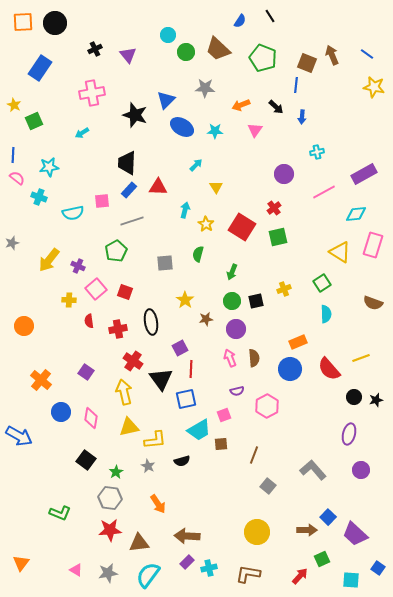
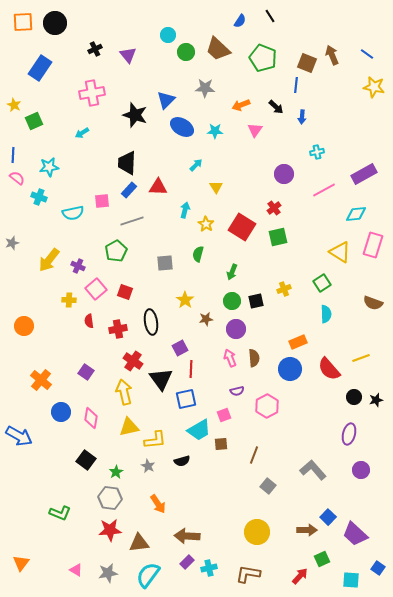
pink line at (324, 192): moved 2 px up
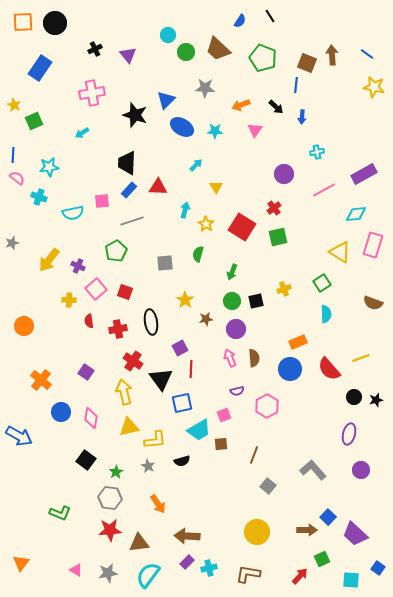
brown arrow at (332, 55): rotated 18 degrees clockwise
blue square at (186, 399): moved 4 px left, 4 px down
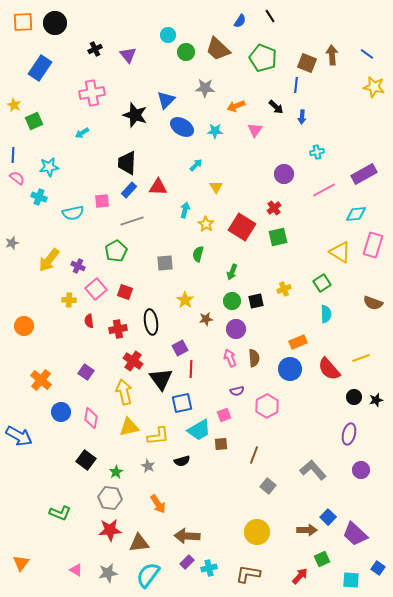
orange arrow at (241, 105): moved 5 px left, 1 px down
yellow L-shape at (155, 440): moved 3 px right, 4 px up
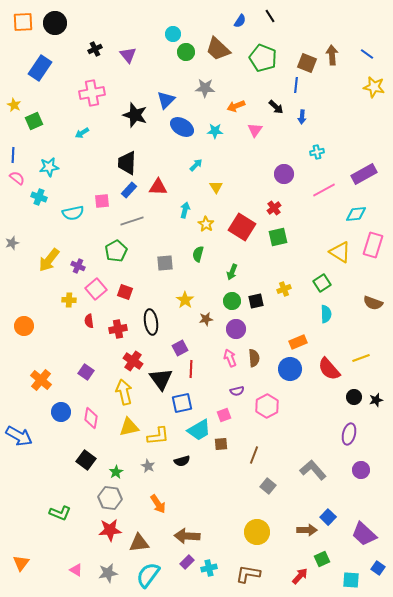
cyan circle at (168, 35): moved 5 px right, 1 px up
purple trapezoid at (355, 534): moved 9 px right
